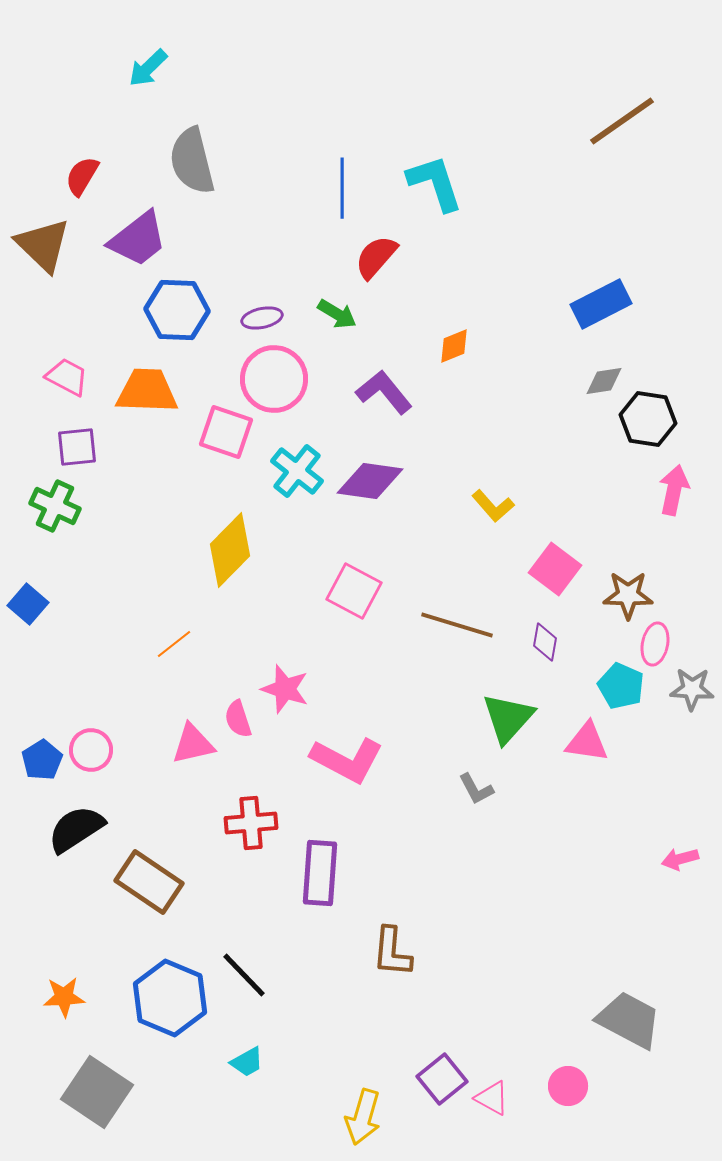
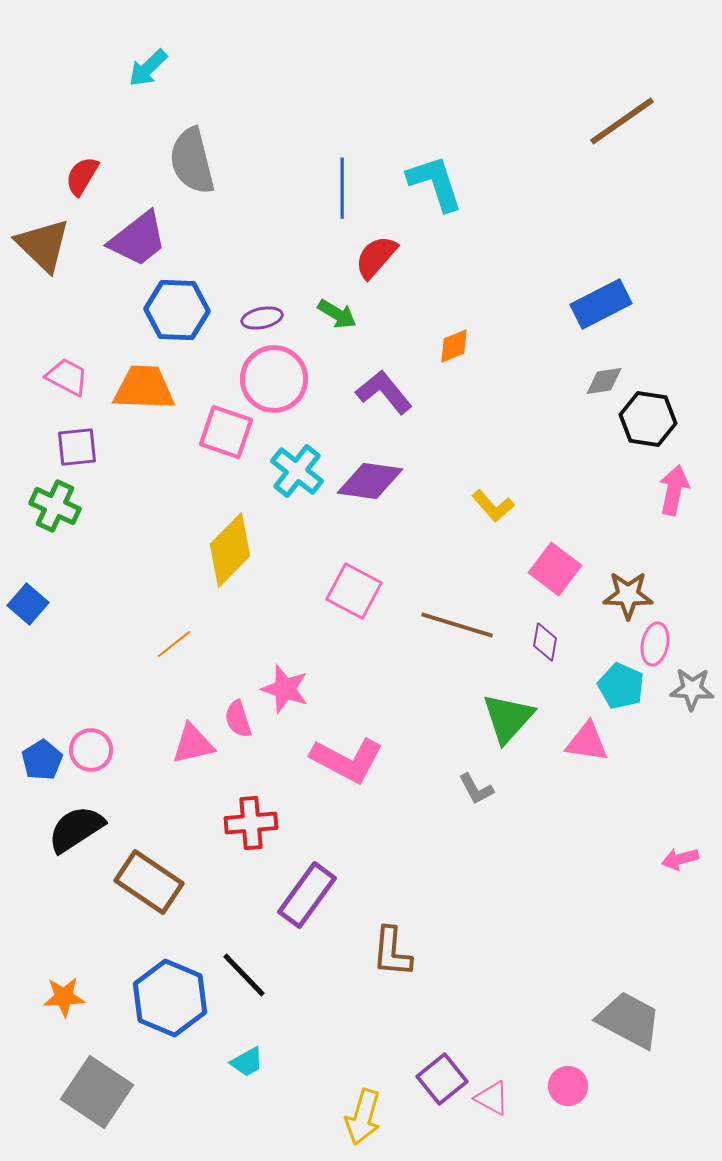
orange trapezoid at (147, 391): moved 3 px left, 3 px up
purple rectangle at (320, 873): moved 13 px left, 22 px down; rotated 32 degrees clockwise
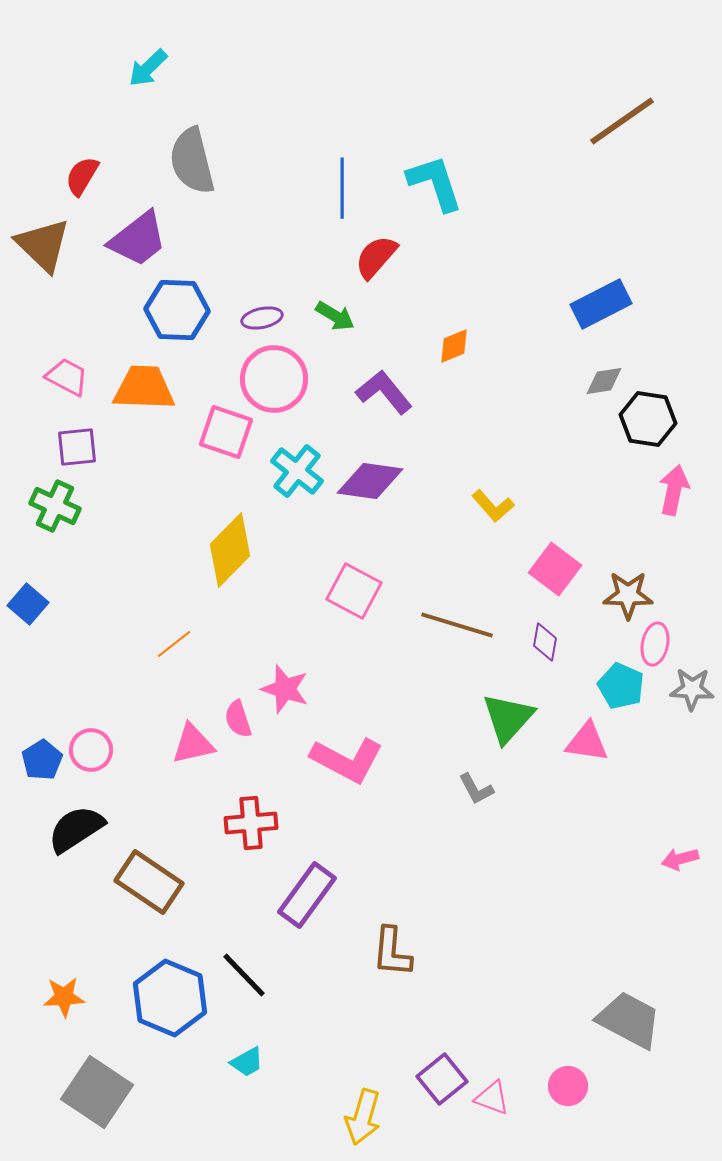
green arrow at (337, 314): moved 2 px left, 2 px down
pink triangle at (492, 1098): rotated 9 degrees counterclockwise
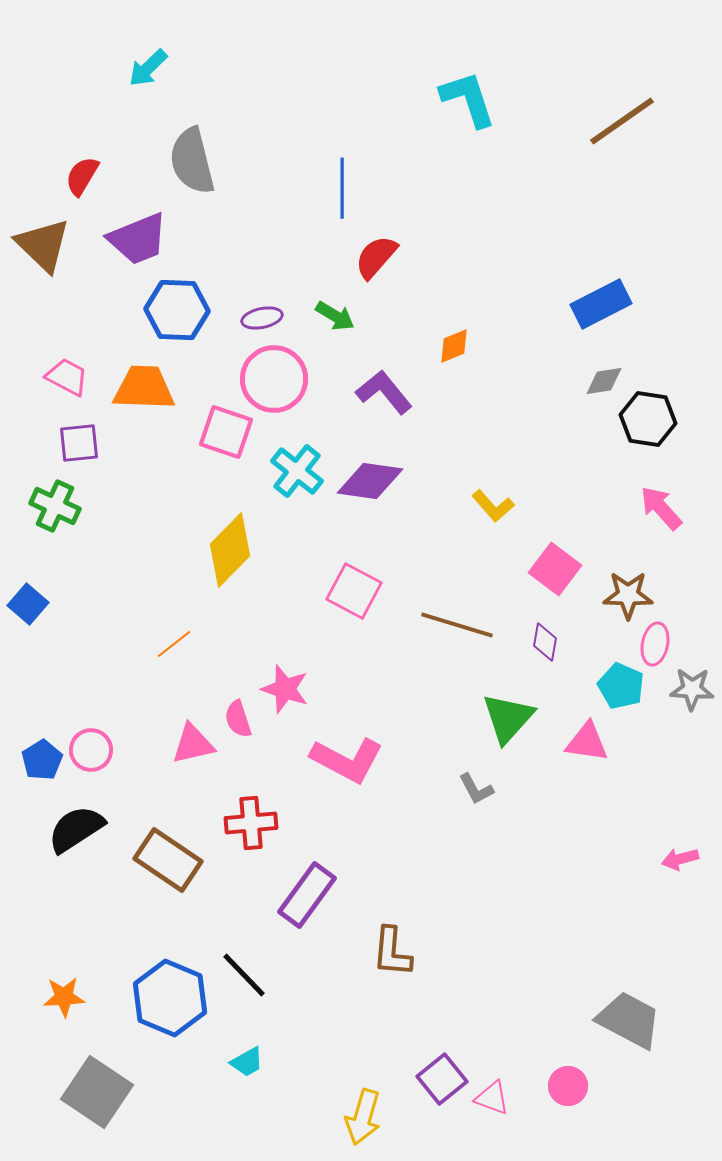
cyan L-shape at (435, 183): moved 33 px right, 84 px up
purple trapezoid at (138, 239): rotated 16 degrees clockwise
purple square at (77, 447): moved 2 px right, 4 px up
pink arrow at (674, 490): moved 13 px left, 18 px down; rotated 54 degrees counterclockwise
brown rectangle at (149, 882): moved 19 px right, 22 px up
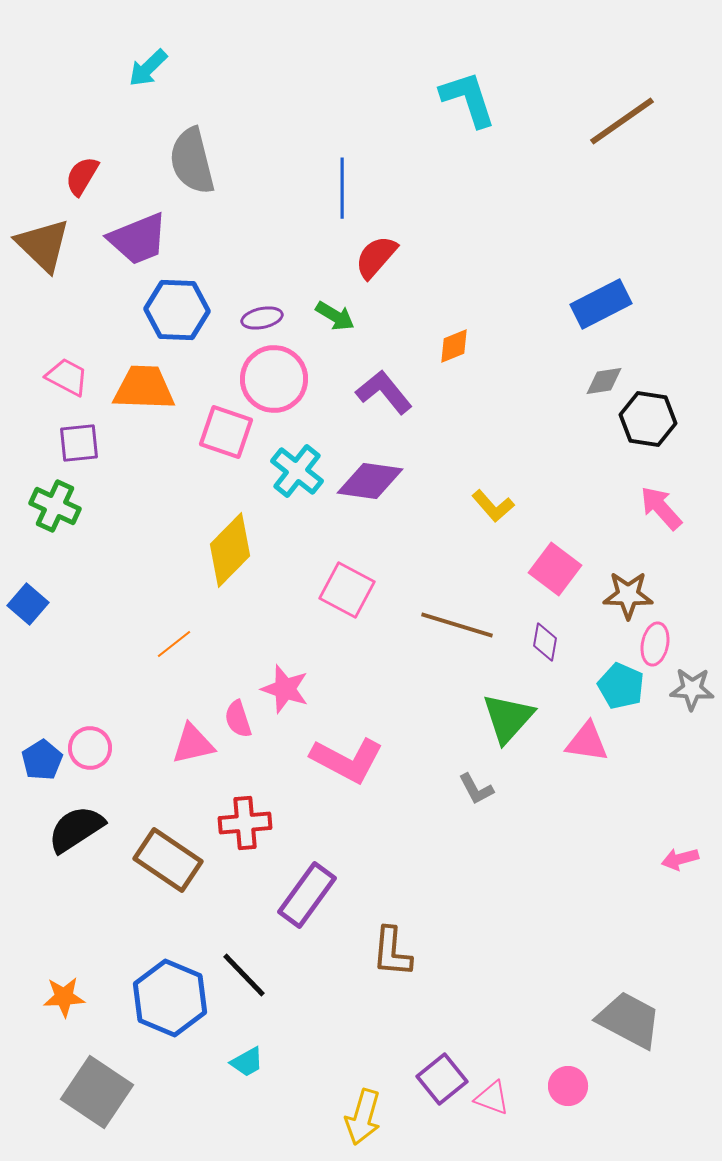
pink square at (354, 591): moved 7 px left, 1 px up
pink circle at (91, 750): moved 1 px left, 2 px up
red cross at (251, 823): moved 6 px left
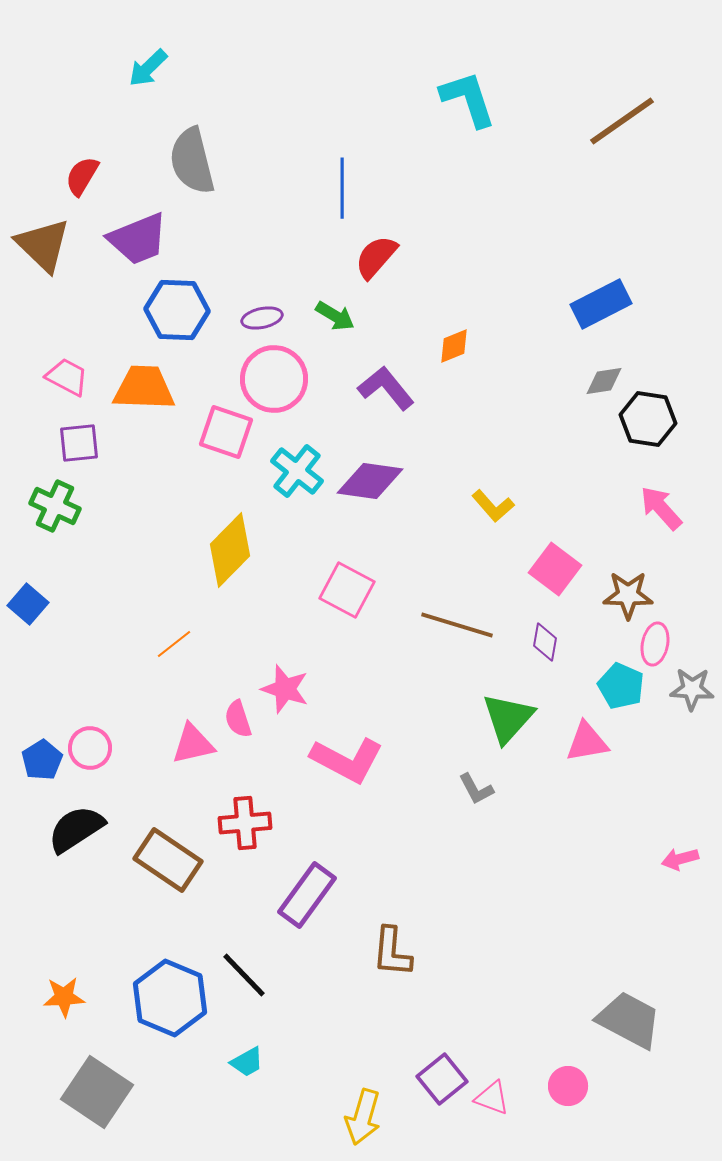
purple L-shape at (384, 392): moved 2 px right, 4 px up
pink triangle at (587, 742): rotated 18 degrees counterclockwise
